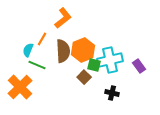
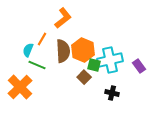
orange hexagon: rotated 15 degrees counterclockwise
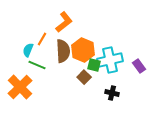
orange L-shape: moved 1 px right, 4 px down
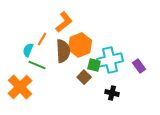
orange hexagon: moved 3 px left, 5 px up; rotated 15 degrees clockwise
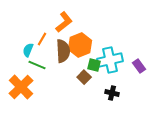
orange cross: moved 1 px right
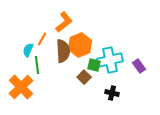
green line: rotated 60 degrees clockwise
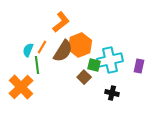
orange L-shape: moved 3 px left
orange line: moved 8 px down
brown semicircle: rotated 35 degrees clockwise
purple rectangle: rotated 48 degrees clockwise
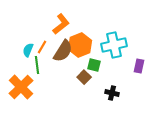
orange L-shape: moved 2 px down
cyan cross: moved 4 px right, 15 px up
